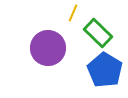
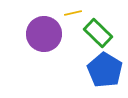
yellow line: rotated 54 degrees clockwise
purple circle: moved 4 px left, 14 px up
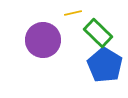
purple circle: moved 1 px left, 6 px down
blue pentagon: moved 5 px up
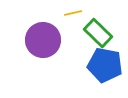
blue pentagon: rotated 20 degrees counterclockwise
